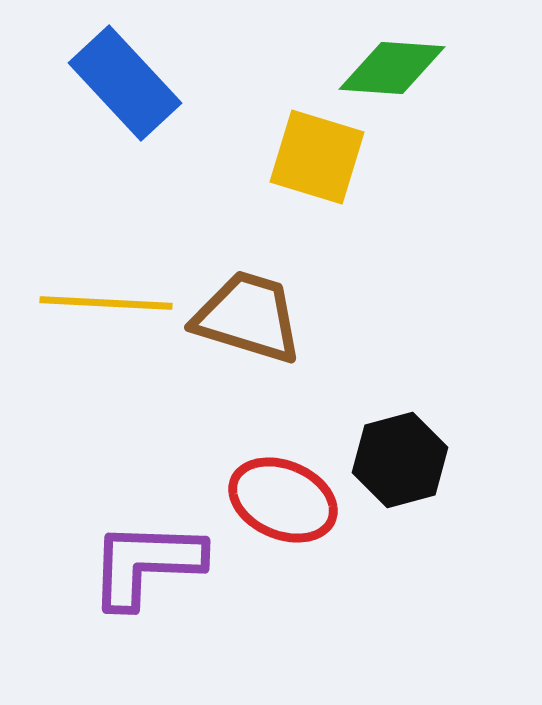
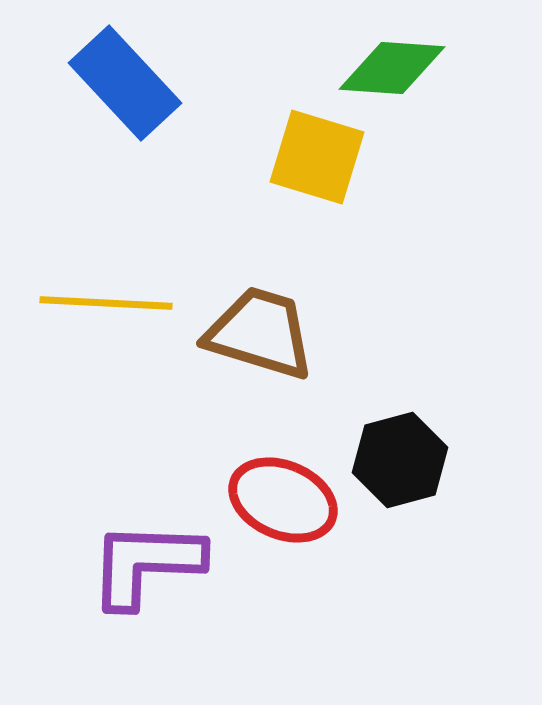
brown trapezoid: moved 12 px right, 16 px down
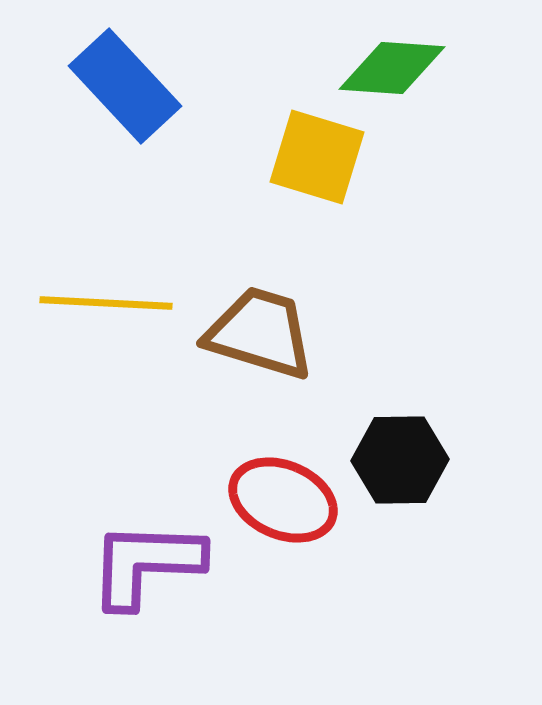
blue rectangle: moved 3 px down
black hexagon: rotated 14 degrees clockwise
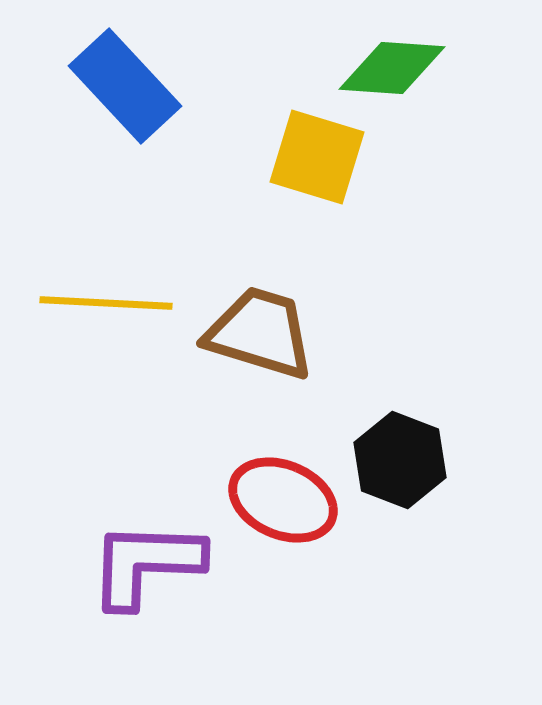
black hexagon: rotated 22 degrees clockwise
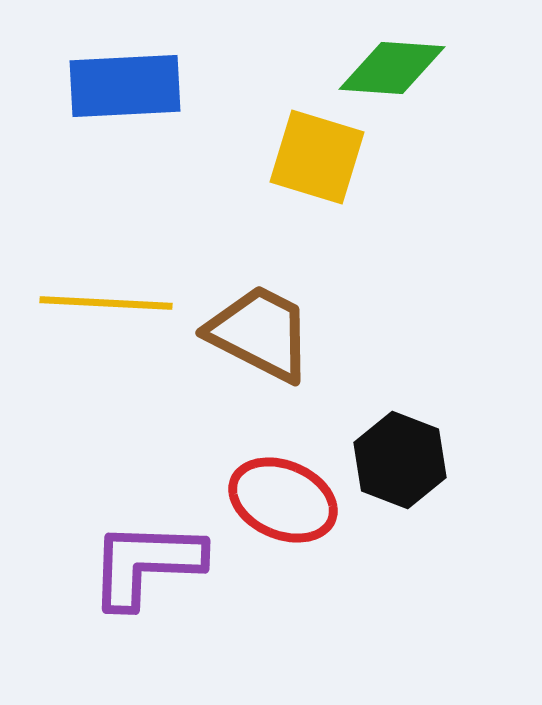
blue rectangle: rotated 50 degrees counterclockwise
brown trapezoid: rotated 10 degrees clockwise
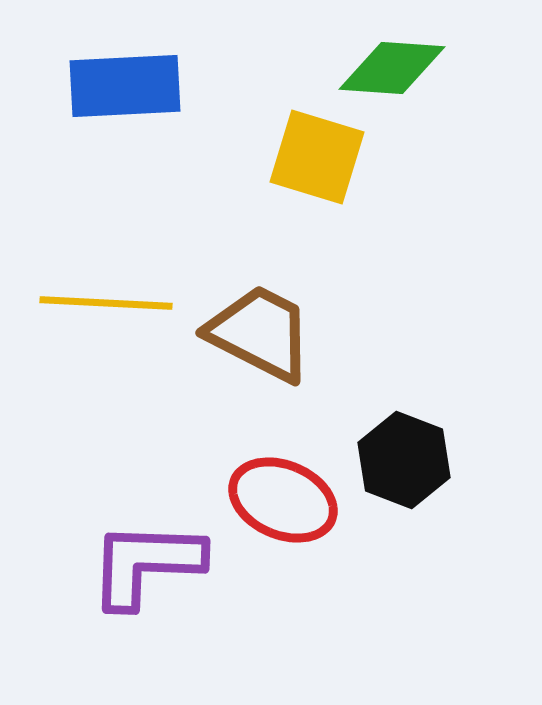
black hexagon: moved 4 px right
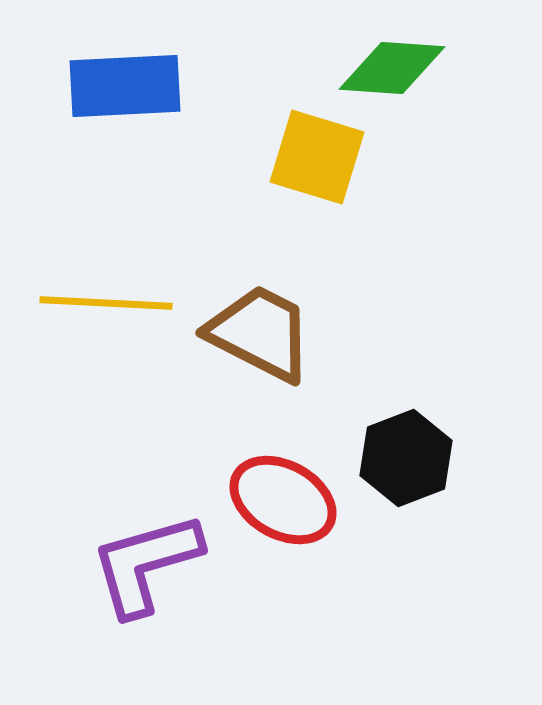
black hexagon: moved 2 px right, 2 px up; rotated 18 degrees clockwise
red ellipse: rotated 6 degrees clockwise
purple L-shape: rotated 18 degrees counterclockwise
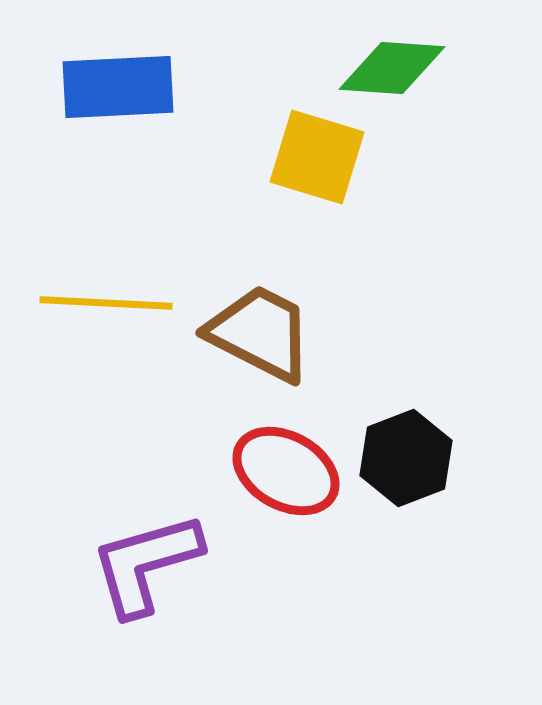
blue rectangle: moved 7 px left, 1 px down
red ellipse: moved 3 px right, 29 px up
